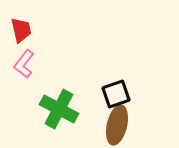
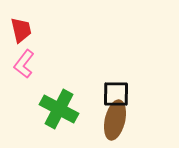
black square: rotated 20 degrees clockwise
brown ellipse: moved 2 px left, 5 px up
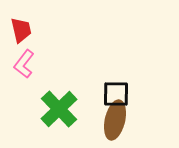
green cross: rotated 18 degrees clockwise
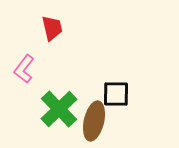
red trapezoid: moved 31 px right, 2 px up
pink L-shape: moved 5 px down
brown ellipse: moved 21 px left, 1 px down
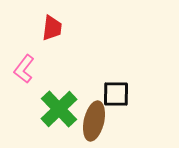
red trapezoid: rotated 20 degrees clockwise
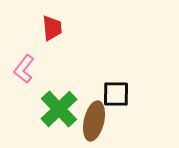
red trapezoid: rotated 12 degrees counterclockwise
